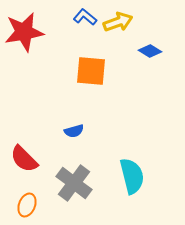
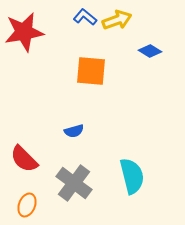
yellow arrow: moved 1 px left, 2 px up
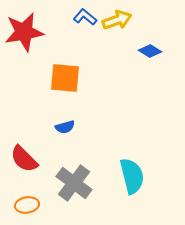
orange square: moved 26 px left, 7 px down
blue semicircle: moved 9 px left, 4 px up
orange ellipse: rotated 60 degrees clockwise
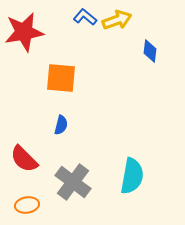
blue diamond: rotated 65 degrees clockwise
orange square: moved 4 px left
blue semicircle: moved 4 px left, 2 px up; rotated 60 degrees counterclockwise
cyan semicircle: rotated 24 degrees clockwise
gray cross: moved 1 px left, 1 px up
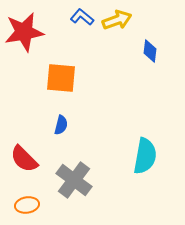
blue L-shape: moved 3 px left
cyan semicircle: moved 13 px right, 20 px up
gray cross: moved 1 px right, 2 px up
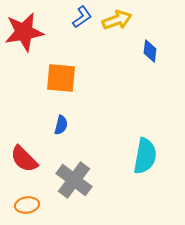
blue L-shape: rotated 105 degrees clockwise
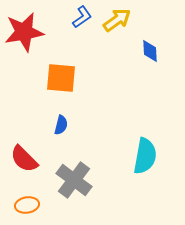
yellow arrow: rotated 16 degrees counterclockwise
blue diamond: rotated 10 degrees counterclockwise
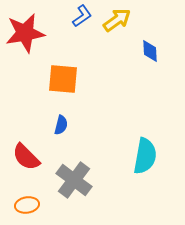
blue L-shape: moved 1 px up
red star: moved 1 px right, 1 px down
orange square: moved 2 px right, 1 px down
red semicircle: moved 2 px right, 2 px up
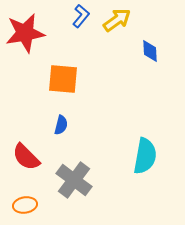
blue L-shape: moved 1 px left; rotated 15 degrees counterclockwise
orange ellipse: moved 2 px left
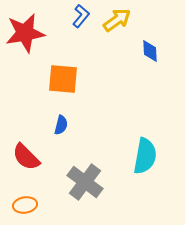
gray cross: moved 11 px right, 2 px down
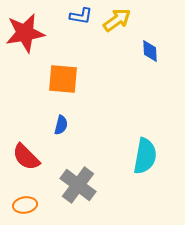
blue L-shape: rotated 60 degrees clockwise
gray cross: moved 7 px left, 3 px down
